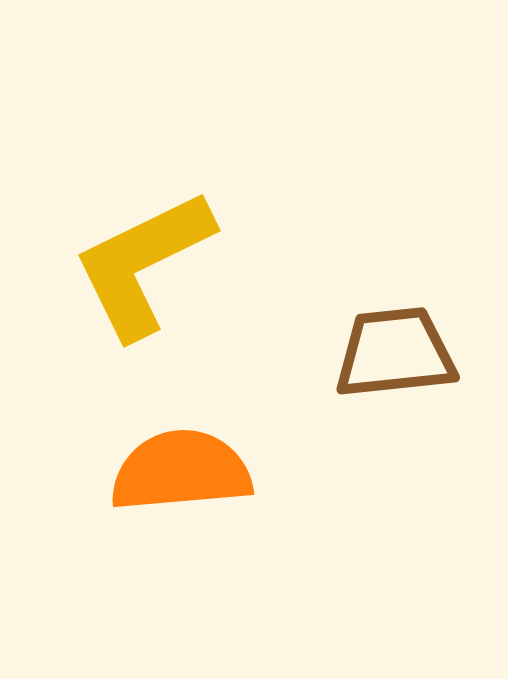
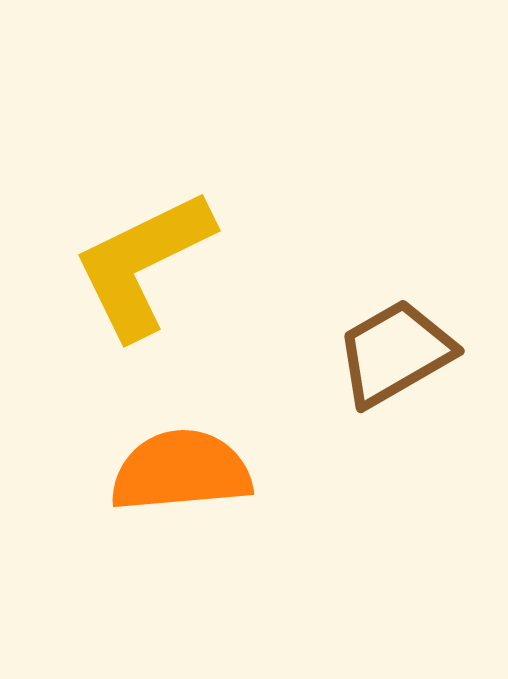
brown trapezoid: rotated 24 degrees counterclockwise
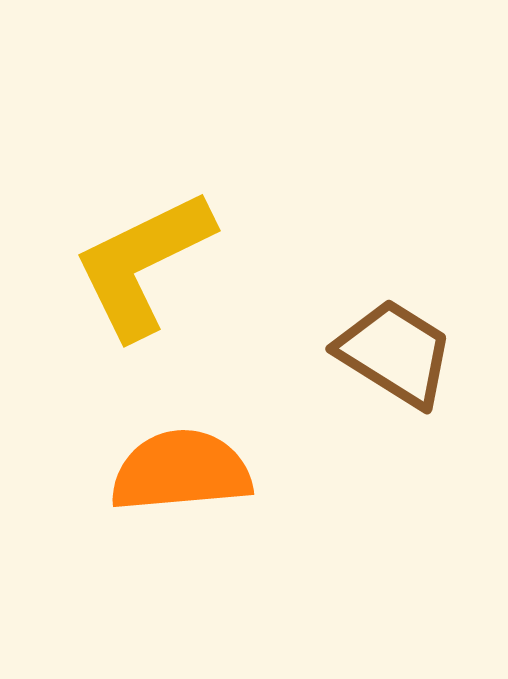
brown trapezoid: rotated 62 degrees clockwise
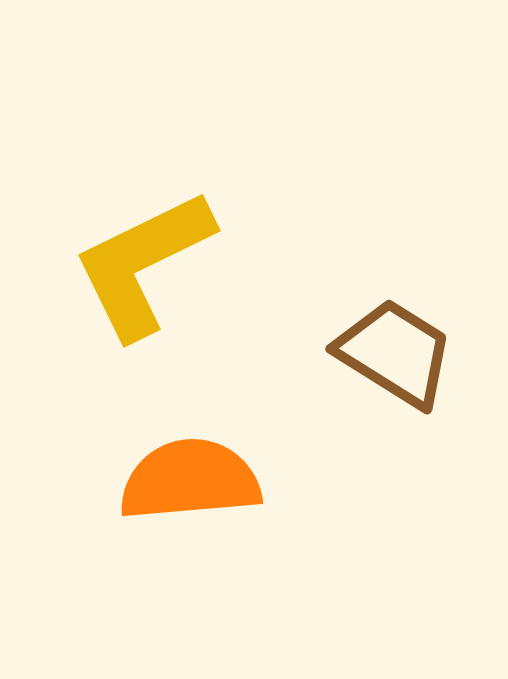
orange semicircle: moved 9 px right, 9 px down
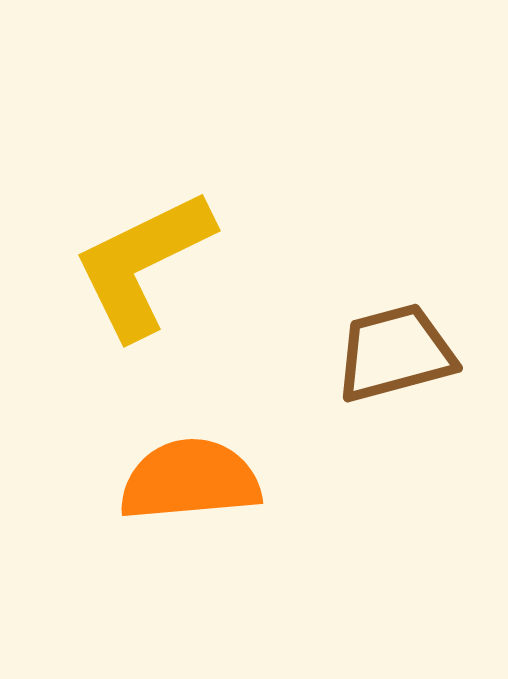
brown trapezoid: rotated 47 degrees counterclockwise
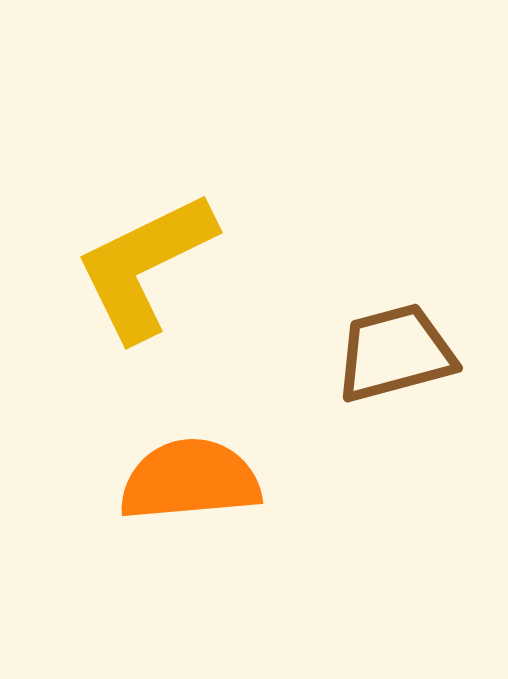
yellow L-shape: moved 2 px right, 2 px down
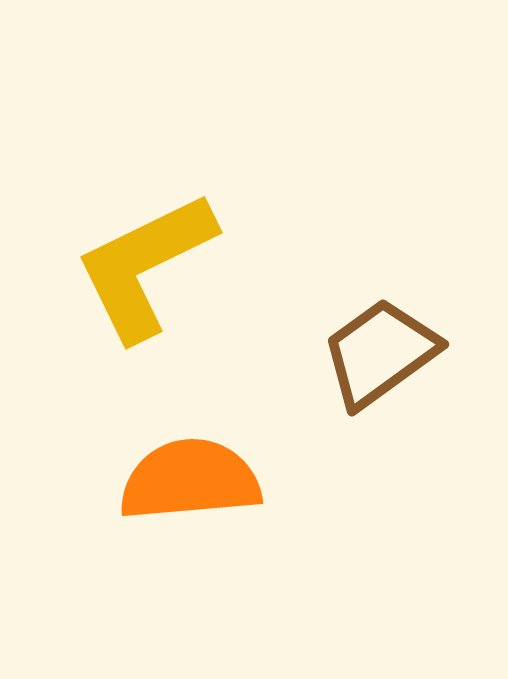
brown trapezoid: moved 15 px left; rotated 21 degrees counterclockwise
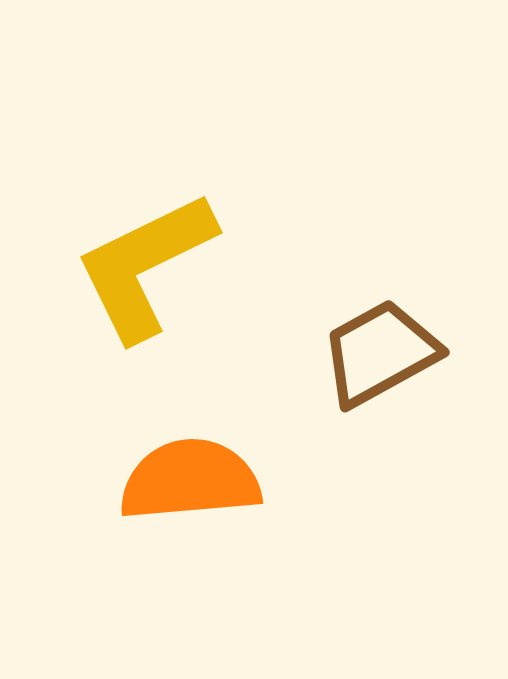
brown trapezoid: rotated 7 degrees clockwise
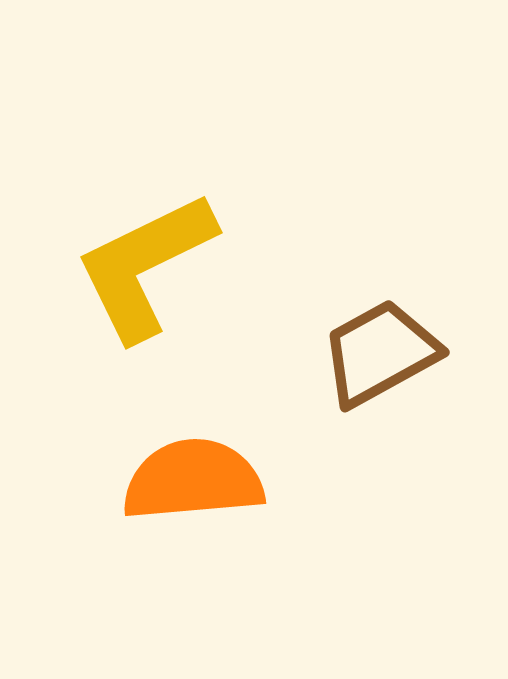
orange semicircle: moved 3 px right
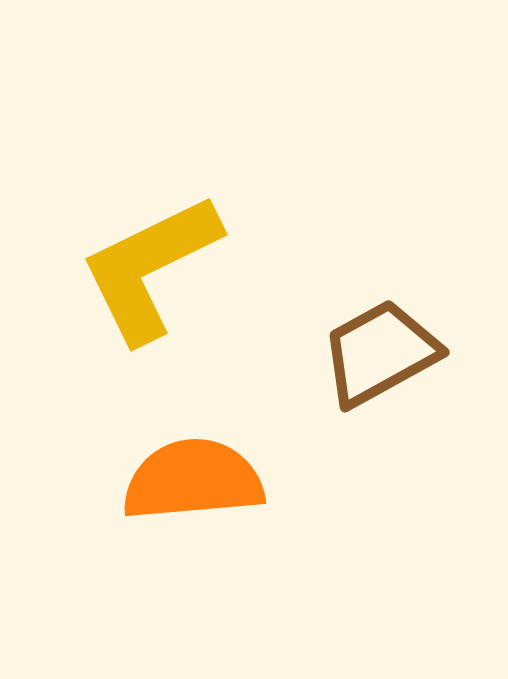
yellow L-shape: moved 5 px right, 2 px down
